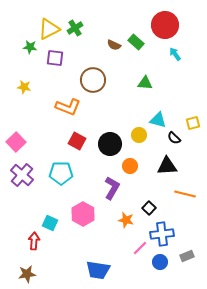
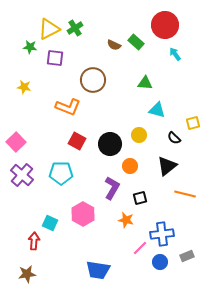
cyan triangle: moved 1 px left, 10 px up
black triangle: rotated 35 degrees counterclockwise
black square: moved 9 px left, 10 px up; rotated 32 degrees clockwise
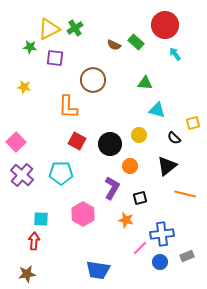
orange L-shape: rotated 70 degrees clockwise
cyan square: moved 9 px left, 4 px up; rotated 21 degrees counterclockwise
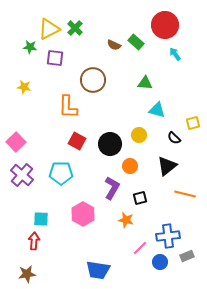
green cross: rotated 14 degrees counterclockwise
blue cross: moved 6 px right, 2 px down
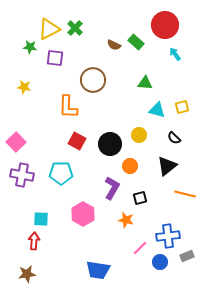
yellow square: moved 11 px left, 16 px up
purple cross: rotated 30 degrees counterclockwise
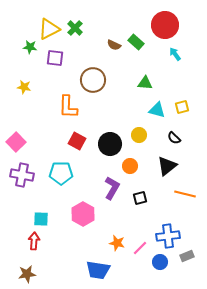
orange star: moved 9 px left, 23 px down
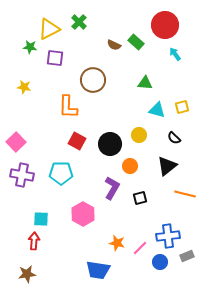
green cross: moved 4 px right, 6 px up
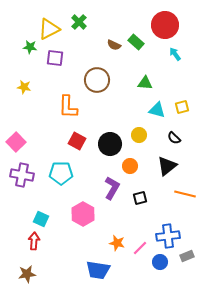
brown circle: moved 4 px right
cyan square: rotated 21 degrees clockwise
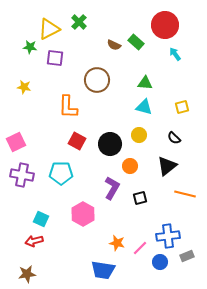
cyan triangle: moved 13 px left, 3 px up
pink square: rotated 18 degrees clockwise
red arrow: rotated 108 degrees counterclockwise
blue trapezoid: moved 5 px right
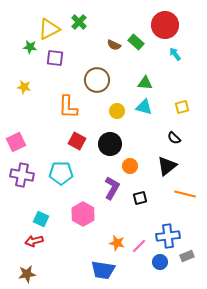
yellow circle: moved 22 px left, 24 px up
pink line: moved 1 px left, 2 px up
